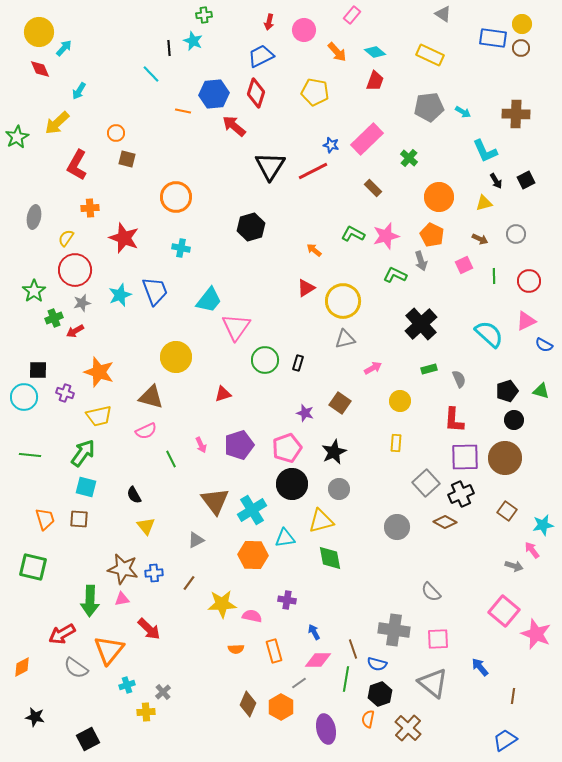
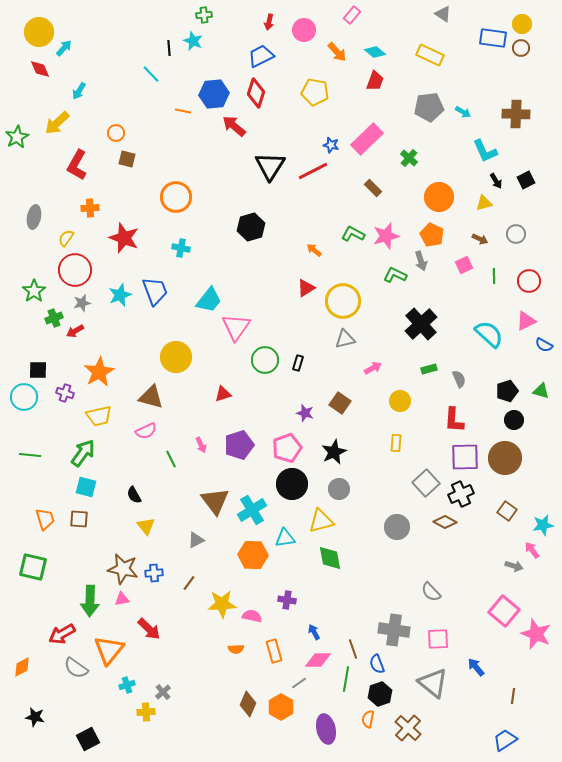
orange star at (99, 372): rotated 24 degrees clockwise
blue semicircle at (377, 664): rotated 54 degrees clockwise
blue arrow at (480, 667): moved 4 px left
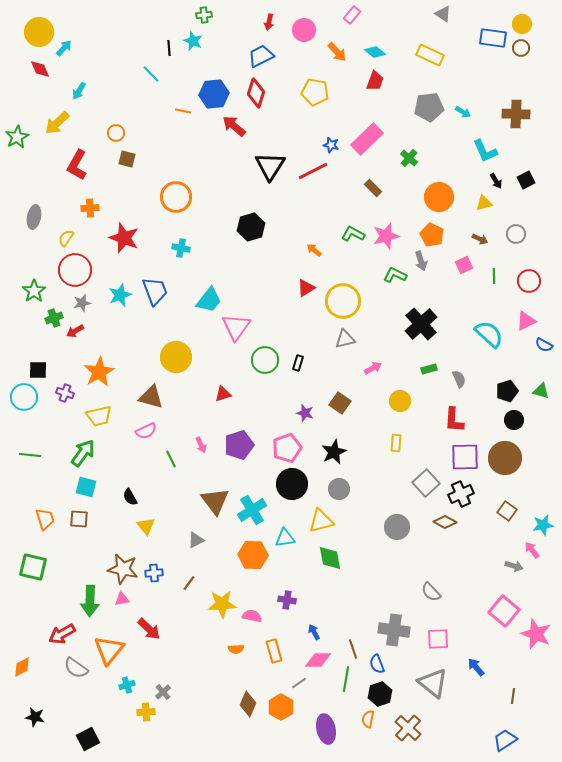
black semicircle at (134, 495): moved 4 px left, 2 px down
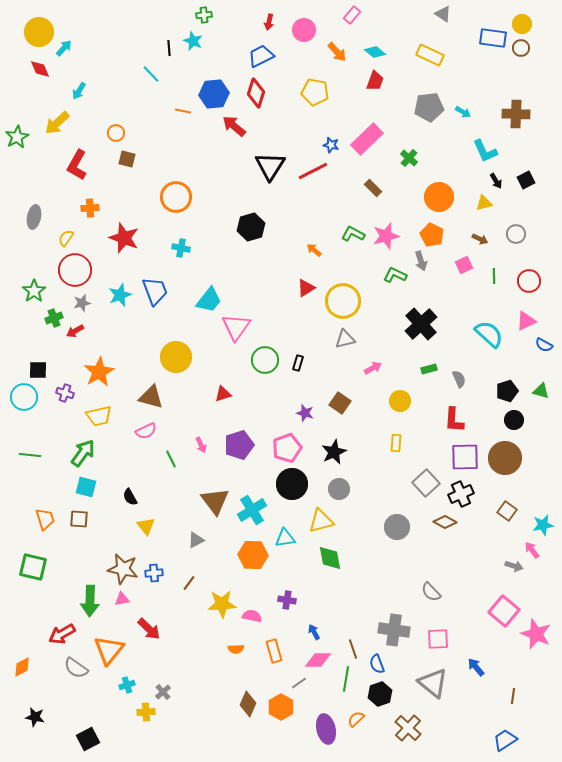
orange semicircle at (368, 719): moved 12 px left; rotated 36 degrees clockwise
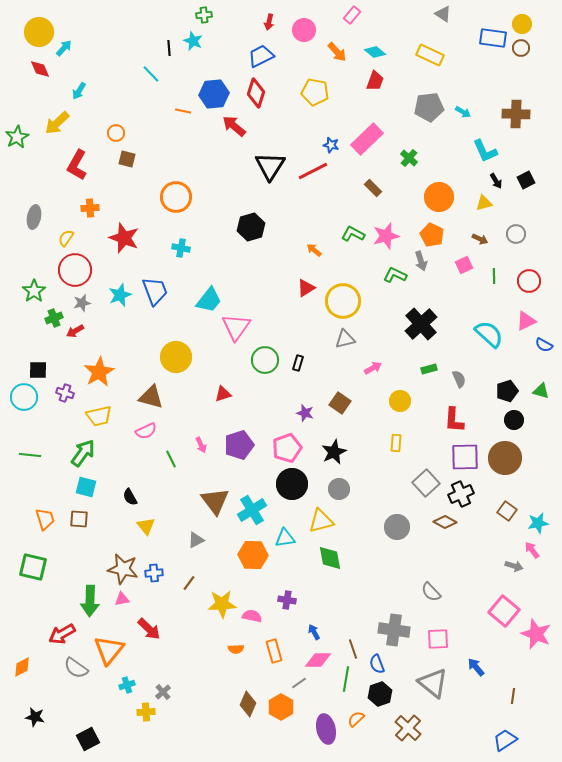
cyan star at (543, 525): moved 5 px left, 2 px up
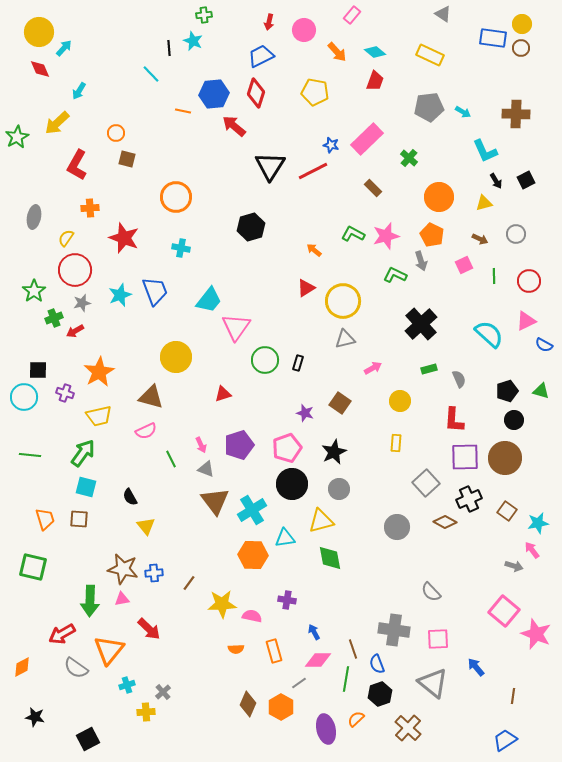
black cross at (461, 494): moved 8 px right, 5 px down
gray triangle at (196, 540): moved 10 px right, 71 px up; rotated 48 degrees clockwise
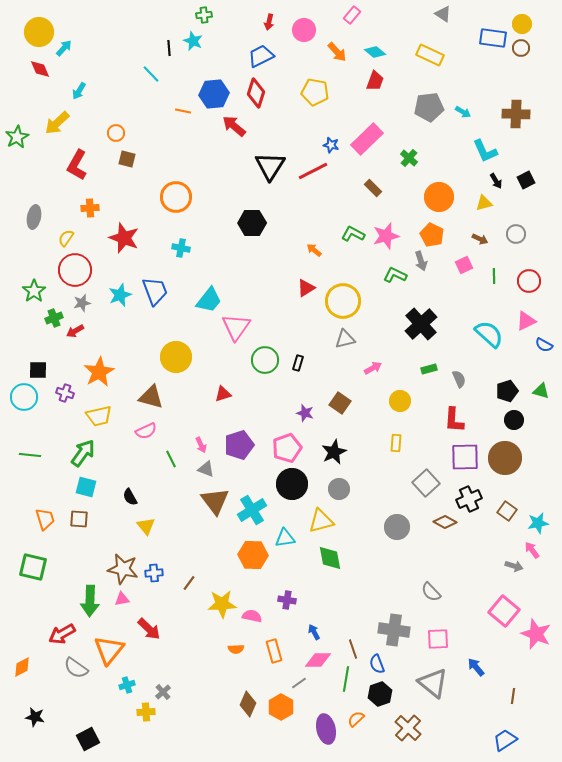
black hexagon at (251, 227): moved 1 px right, 4 px up; rotated 16 degrees clockwise
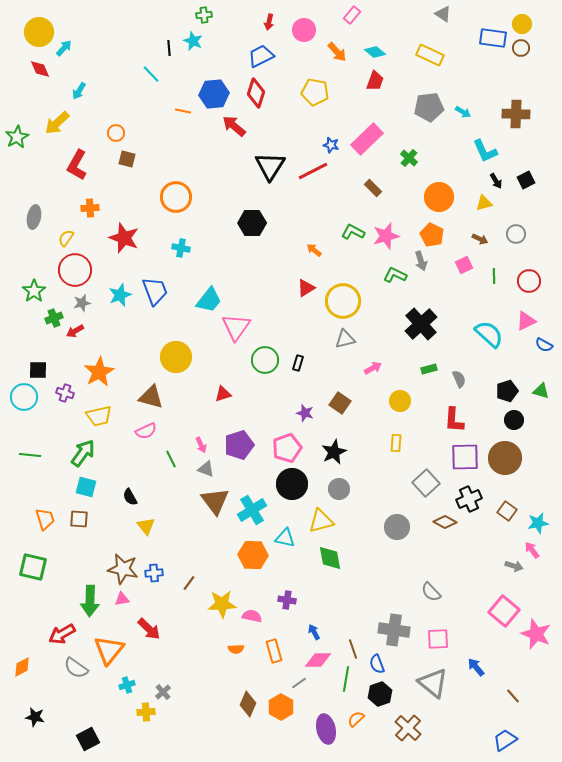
green L-shape at (353, 234): moved 2 px up
cyan triangle at (285, 538): rotated 20 degrees clockwise
brown line at (513, 696): rotated 49 degrees counterclockwise
